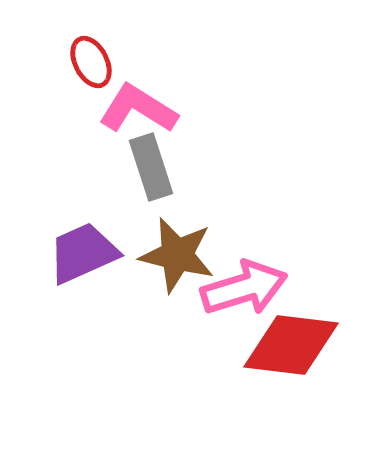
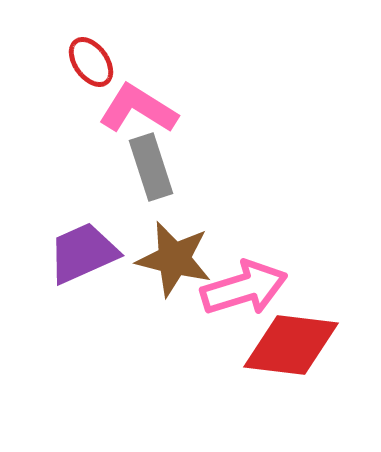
red ellipse: rotated 9 degrees counterclockwise
brown star: moved 3 px left, 4 px down
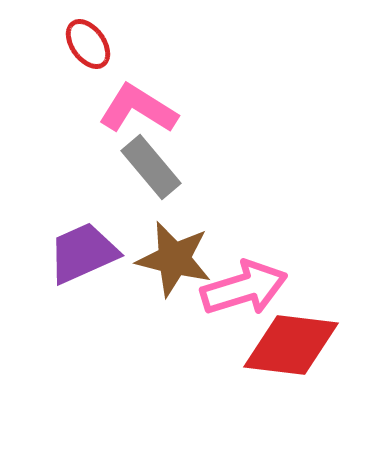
red ellipse: moved 3 px left, 18 px up
gray rectangle: rotated 22 degrees counterclockwise
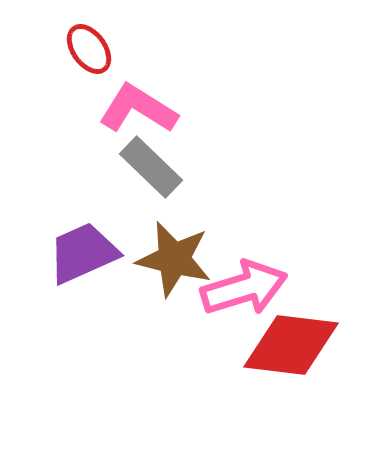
red ellipse: moved 1 px right, 5 px down
gray rectangle: rotated 6 degrees counterclockwise
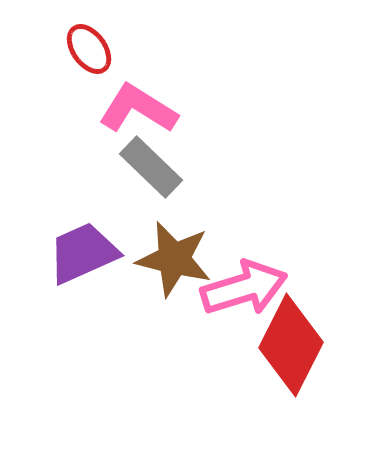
red diamond: rotated 70 degrees counterclockwise
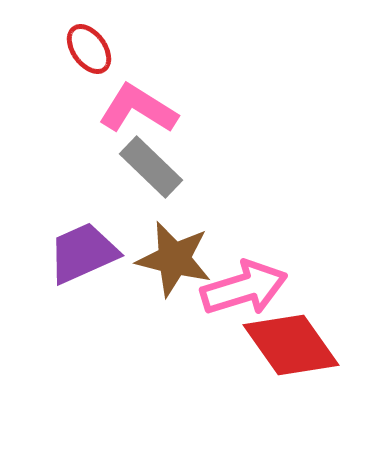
red diamond: rotated 62 degrees counterclockwise
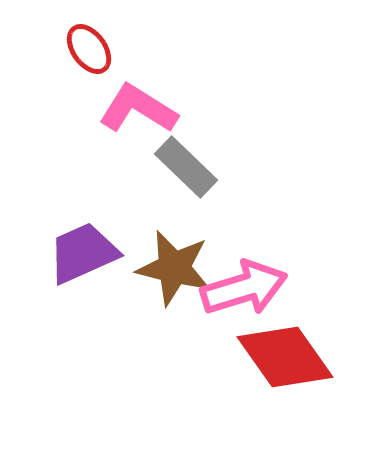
gray rectangle: moved 35 px right
brown star: moved 9 px down
red diamond: moved 6 px left, 12 px down
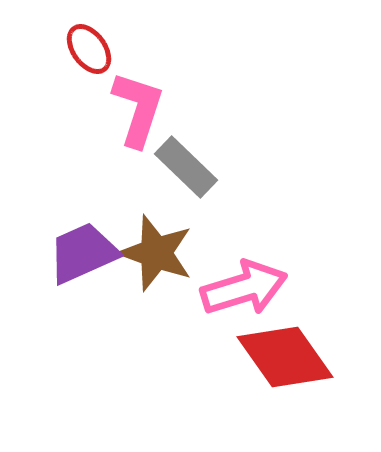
pink L-shape: rotated 76 degrees clockwise
brown star: moved 18 px left, 15 px up; rotated 6 degrees clockwise
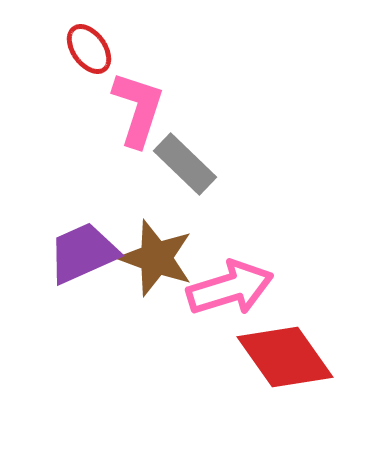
gray rectangle: moved 1 px left, 3 px up
brown star: moved 5 px down
pink arrow: moved 14 px left
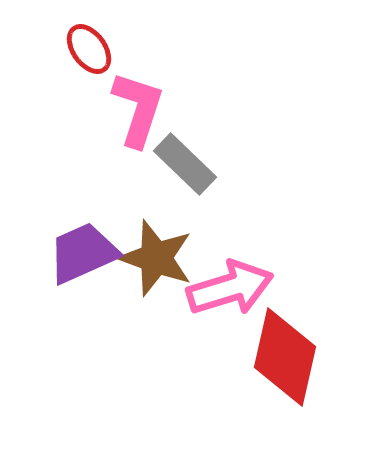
red diamond: rotated 48 degrees clockwise
